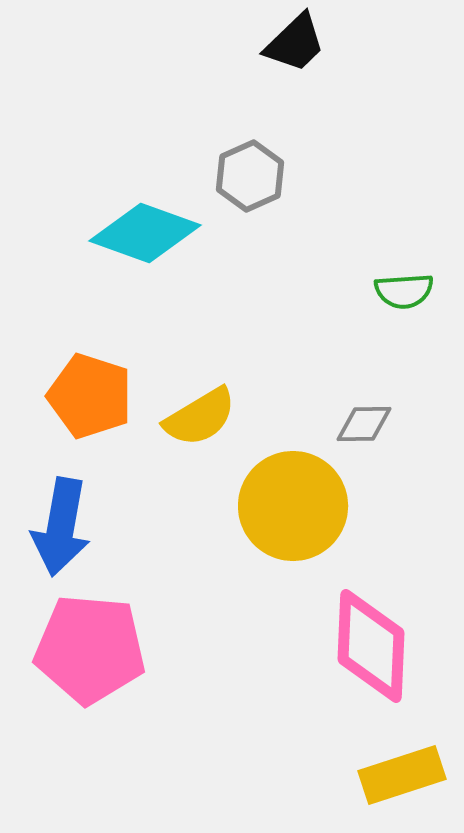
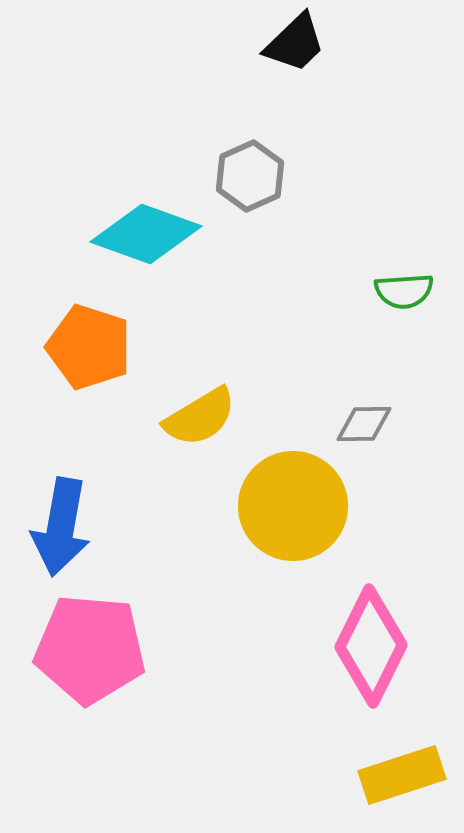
cyan diamond: moved 1 px right, 1 px down
orange pentagon: moved 1 px left, 49 px up
pink diamond: rotated 24 degrees clockwise
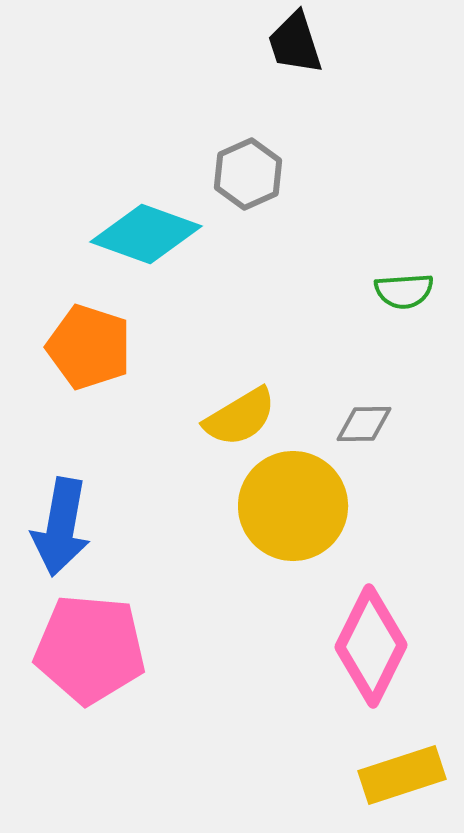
black trapezoid: rotated 116 degrees clockwise
gray hexagon: moved 2 px left, 2 px up
yellow semicircle: moved 40 px right
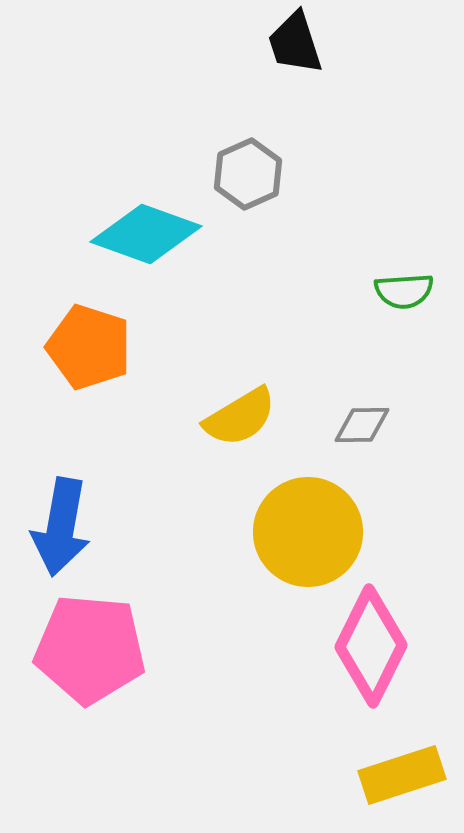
gray diamond: moved 2 px left, 1 px down
yellow circle: moved 15 px right, 26 px down
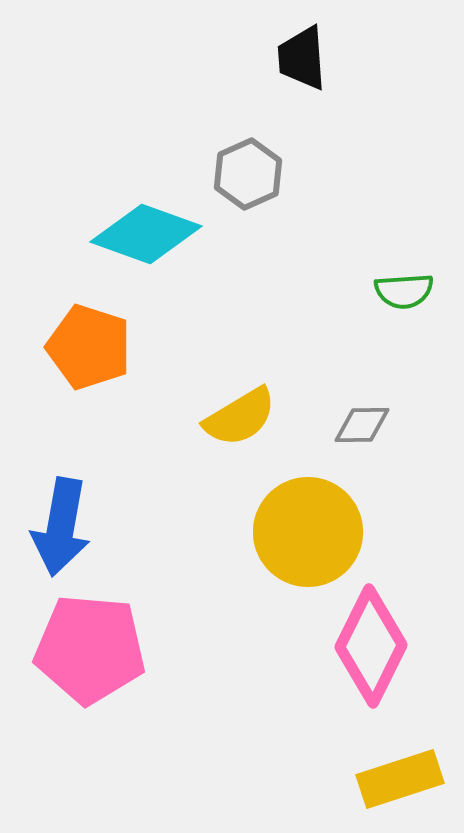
black trapezoid: moved 7 px right, 15 px down; rotated 14 degrees clockwise
yellow rectangle: moved 2 px left, 4 px down
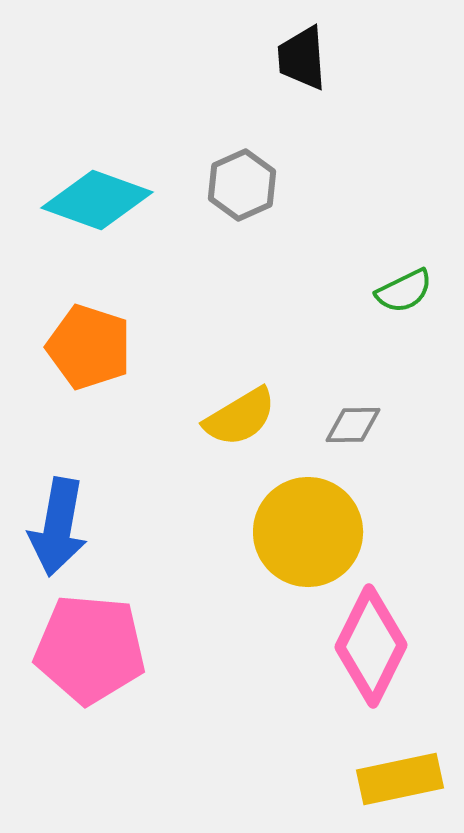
gray hexagon: moved 6 px left, 11 px down
cyan diamond: moved 49 px left, 34 px up
green semicircle: rotated 22 degrees counterclockwise
gray diamond: moved 9 px left
blue arrow: moved 3 px left
yellow rectangle: rotated 6 degrees clockwise
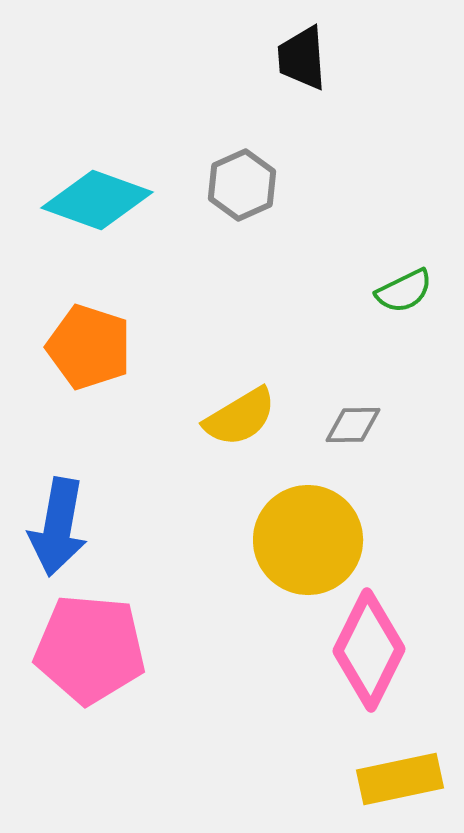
yellow circle: moved 8 px down
pink diamond: moved 2 px left, 4 px down
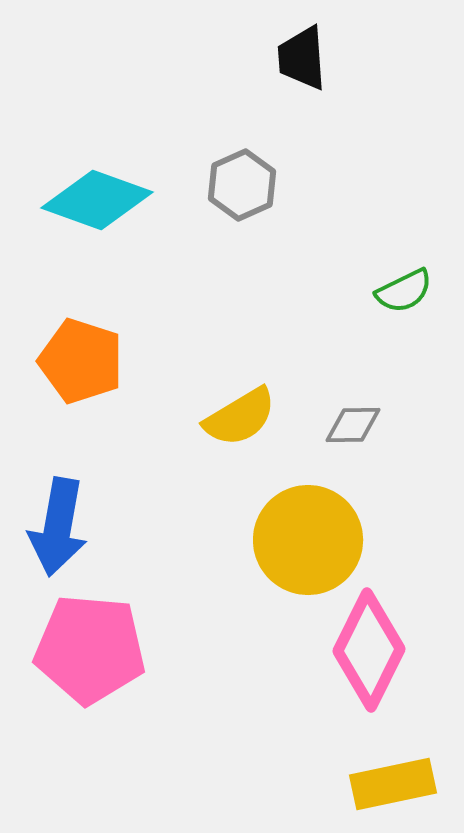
orange pentagon: moved 8 px left, 14 px down
yellow rectangle: moved 7 px left, 5 px down
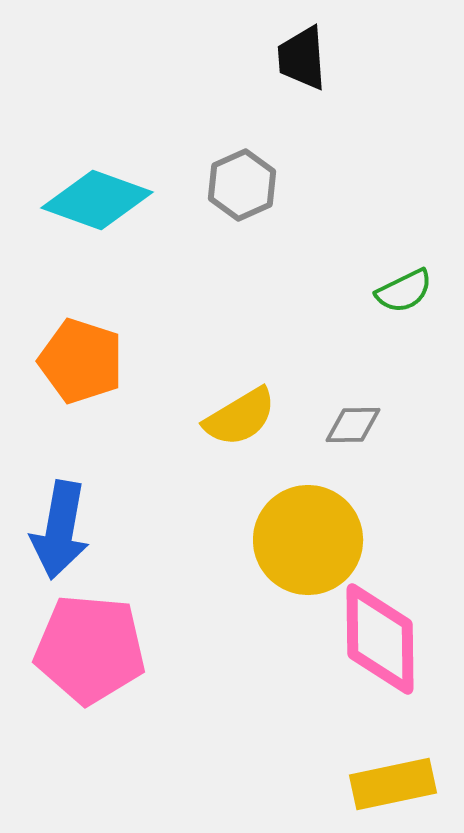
blue arrow: moved 2 px right, 3 px down
pink diamond: moved 11 px right, 11 px up; rotated 27 degrees counterclockwise
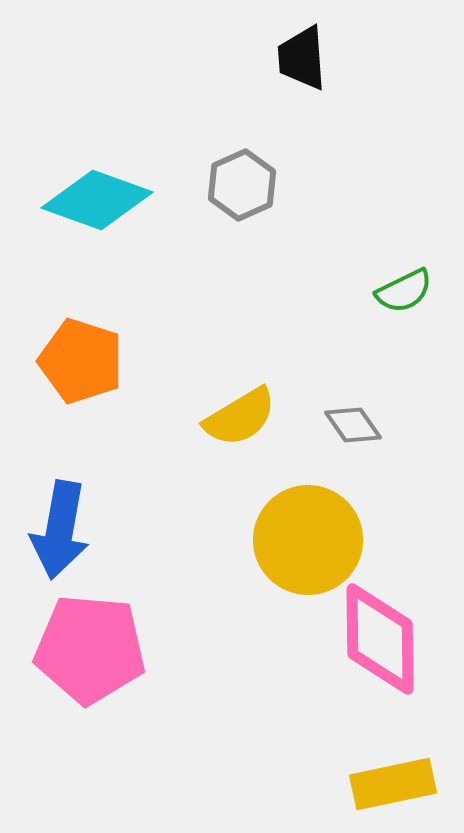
gray diamond: rotated 56 degrees clockwise
